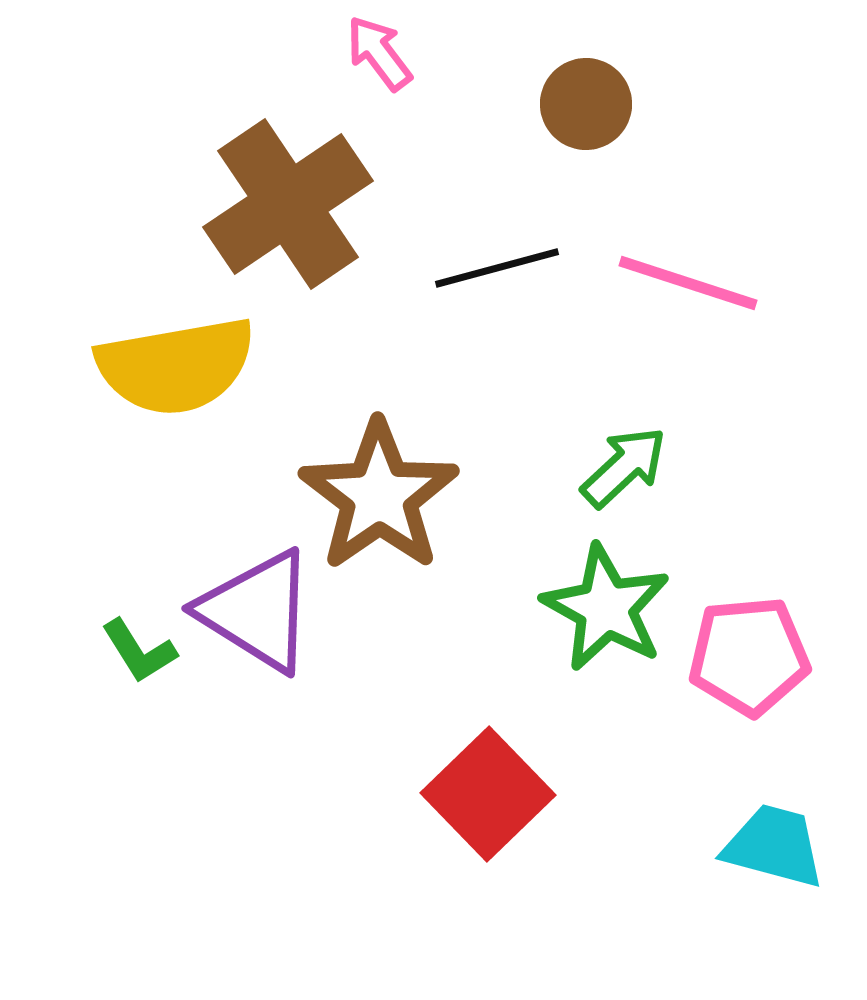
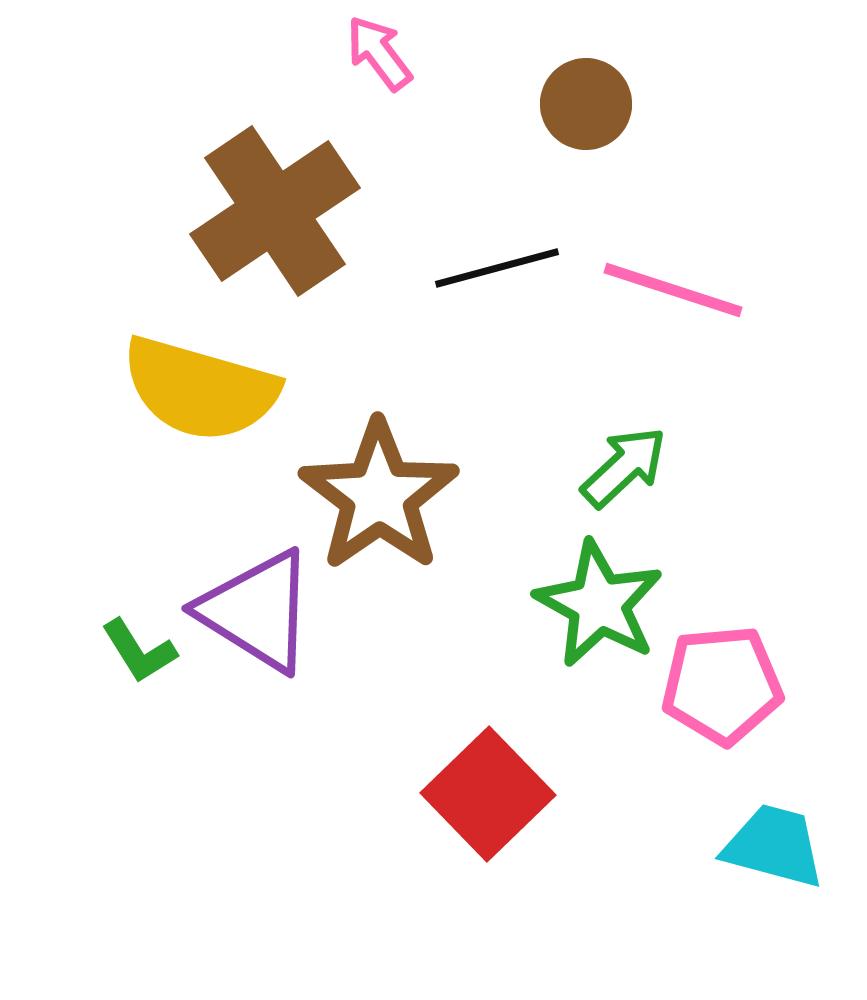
brown cross: moved 13 px left, 7 px down
pink line: moved 15 px left, 7 px down
yellow semicircle: moved 24 px right, 23 px down; rotated 26 degrees clockwise
green star: moved 7 px left, 4 px up
pink pentagon: moved 27 px left, 29 px down
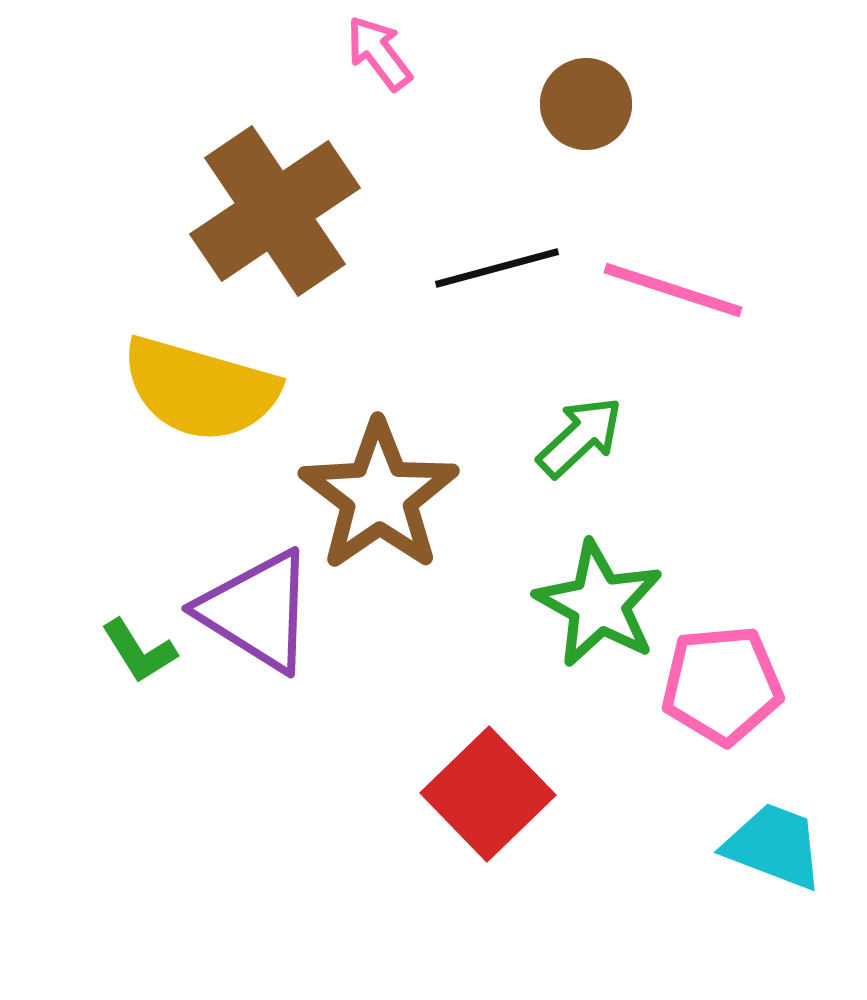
green arrow: moved 44 px left, 30 px up
cyan trapezoid: rotated 6 degrees clockwise
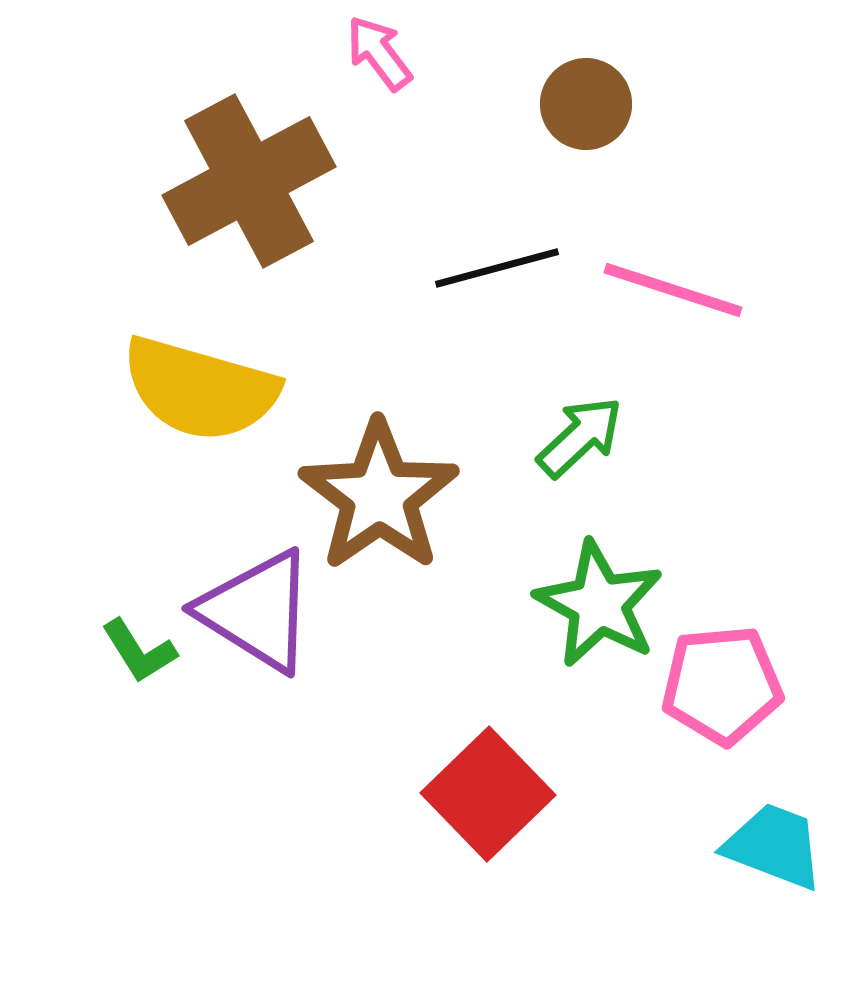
brown cross: moved 26 px left, 30 px up; rotated 6 degrees clockwise
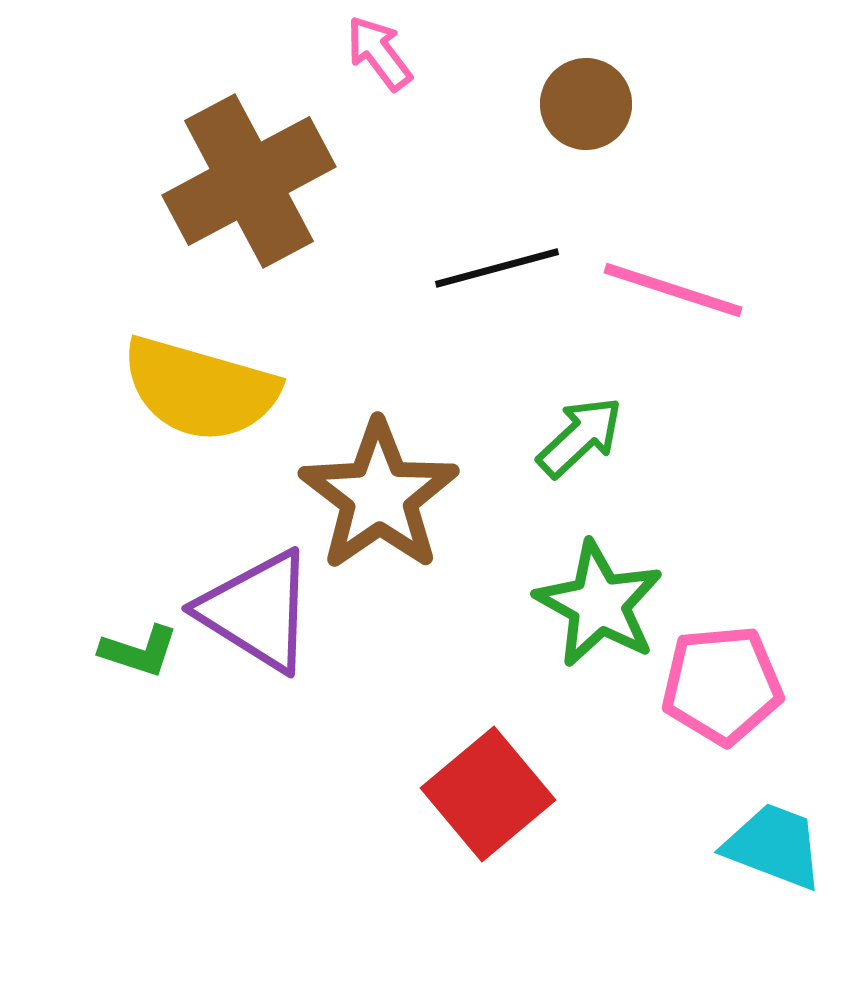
green L-shape: rotated 40 degrees counterclockwise
red square: rotated 4 degrees clockwise
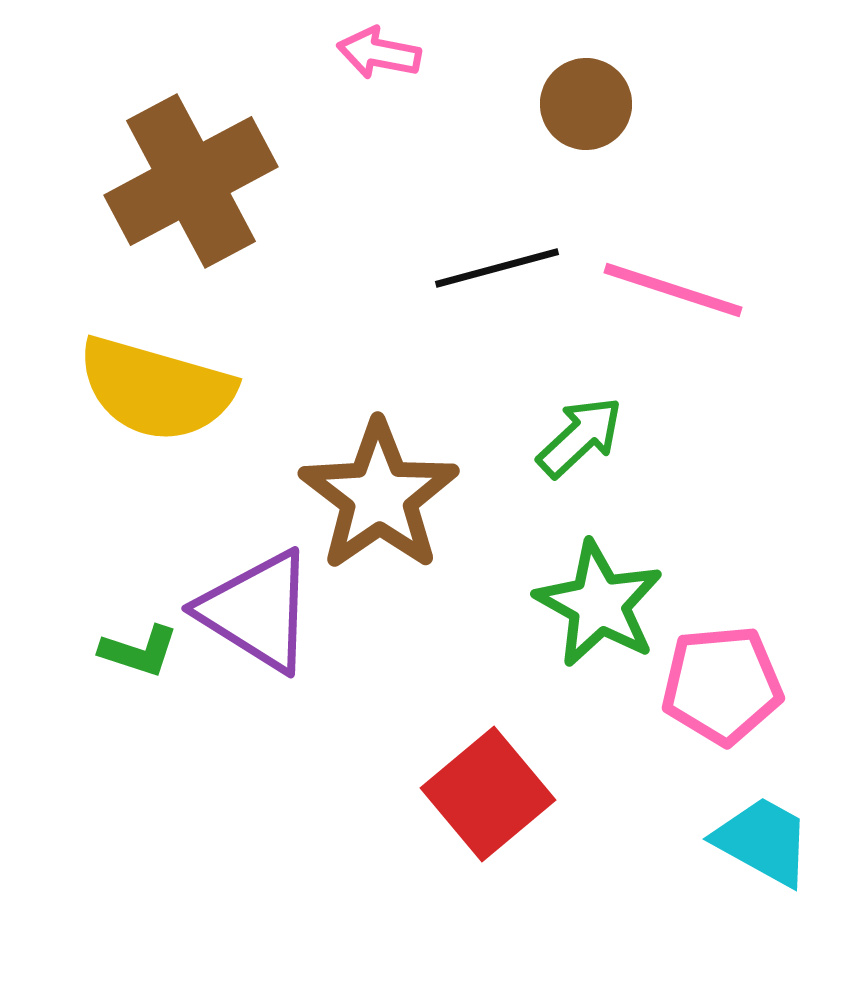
pink arrow: rotated 42 degrees counterclockwise
brown cross: moved 58 px left
yellow semicircle: moved 44 px left
cyan trapezoid: moved 11 px left, 5 px up; rotated 8 degrees clockwise
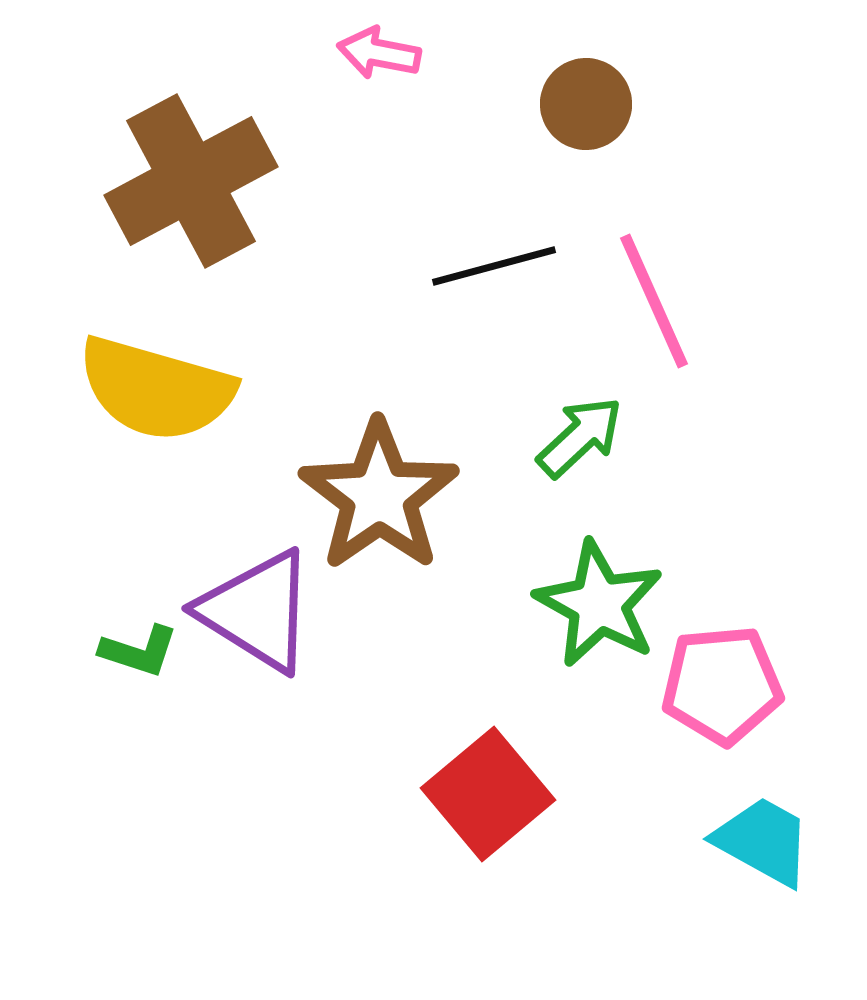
black line: moved 3 px left, 2 px up
pink line: moved 19 px left, 11 px down; rotated 48 degrees clockwise
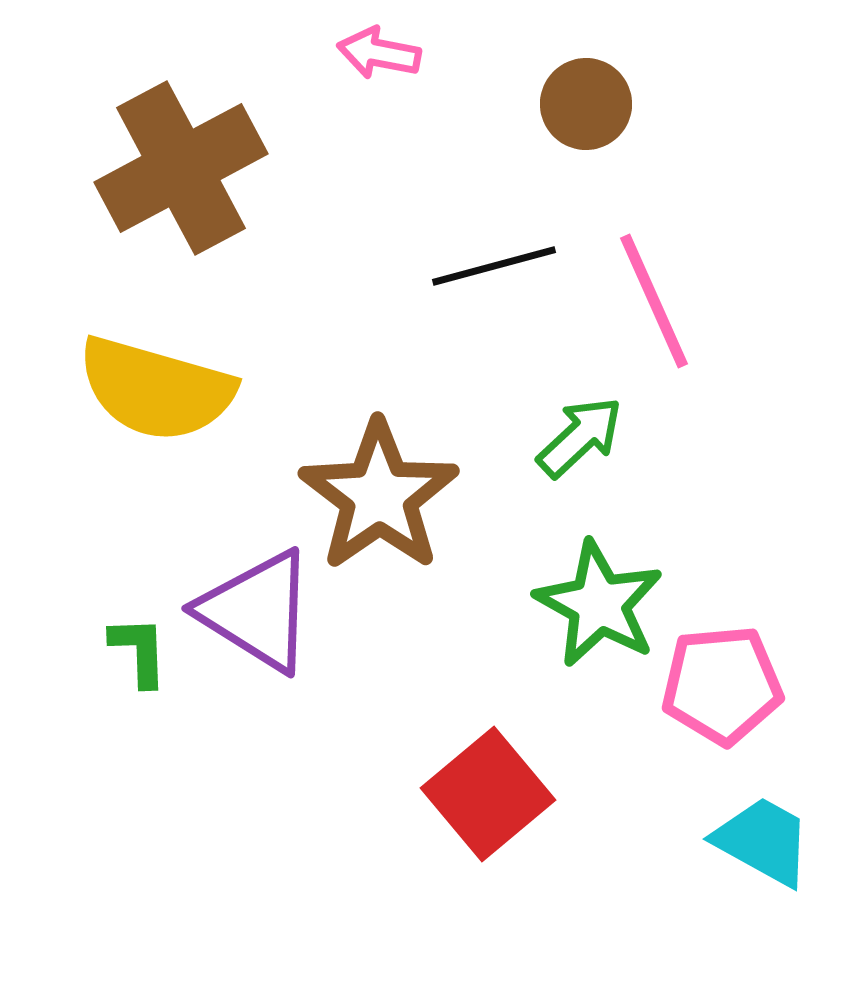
brown cross: moved 10 px left, 13 px up
green L-shape: rotated 110 degrees counterclockwise
